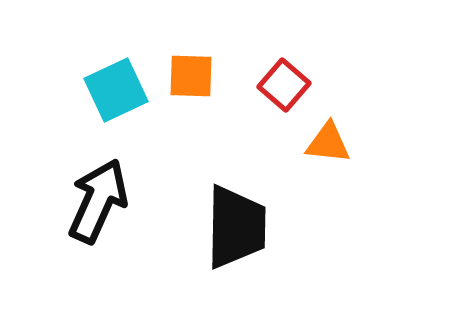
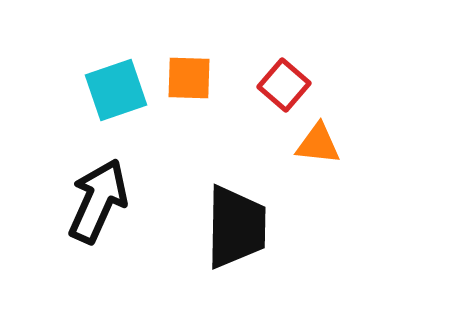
orange square: moved 2 px left, 2 px down
cyan square: rotated 6 degrees clockwise
orange triangle: moved 10 px left, 1 px down
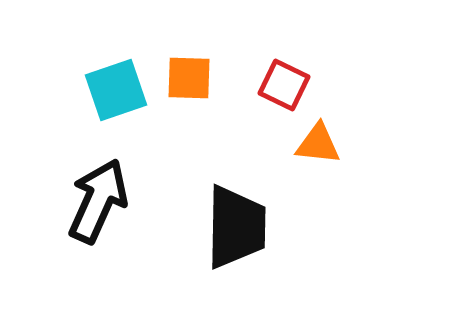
red square: rotated 15 degrees counterclockwise
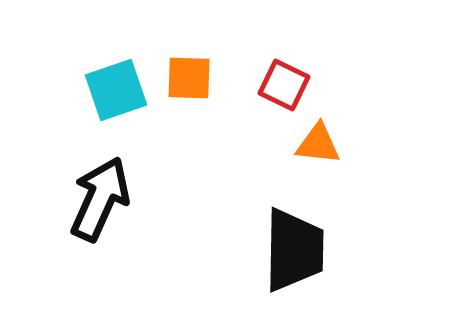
black arrow: moved 2 px right, 2 px up
black trapezoid: moved 58 px right, 23 px down
